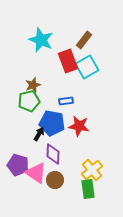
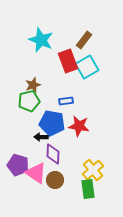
black arrow: moved 2 px right, 3 px down; rotated 120 degrees counterclockwise
yellow cross: moved 1 px right
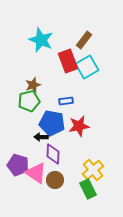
red star: rotated 20 degrees counterclockwise
green rectangle: rotated 18 degrees counterclockwise
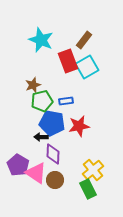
green pentagon: moved 13 px right
purple pentagon: rotated 15 degrees clockwise
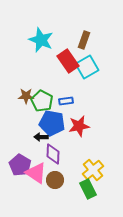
brown rectangle: rotated 18 degrees counterclockwise
red rectangle: rotated 15 degrees counterclockwise
brown star: moved 7 px left, 11 px down; rotated 21 degrees clockwise
green pentagon: rotated 30 degrees counterclockwise
purple pentagon: moved 2 px right
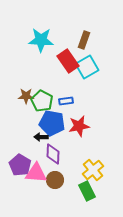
cyan star: rotated 20 degrees counterclockwise
pink triangle: rotated 30 degrees counterclockwise
green rectangle: moved 1 px left, 2 px down
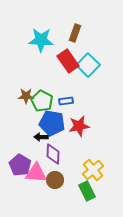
brown rectangle: moved 9 px left, 7 px up
cyan square: moved 1 px right, 2 px up; rotated 15 degrees counterclockwise
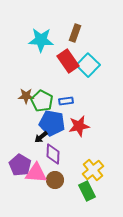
black arrow: rotated 40 degrees counterclockwise
